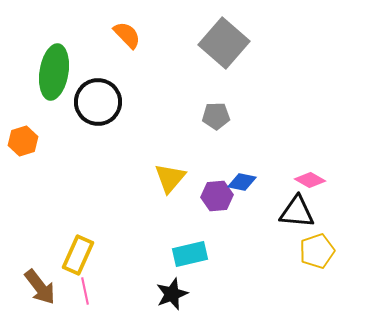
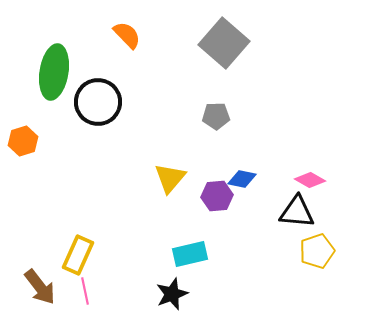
blue diamond: moved 3 px up
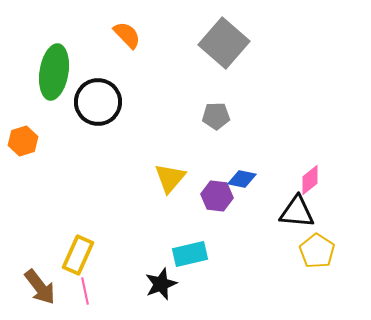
pink diamond: rotated 68 degrees counterclockwise
purple hexagon: rotated 12 degrees clockwise
yellow pentagon: rotated 20 degrees counterclockwise
black star: moved 11 px left, 10 px up
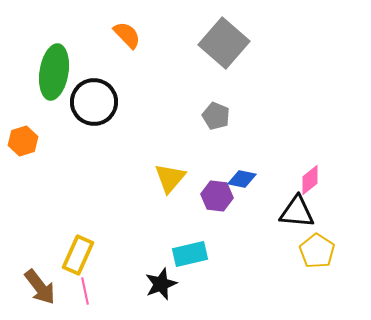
black circle: moved 4 px left
gray pentagon: rotated 24 degrees clockwise
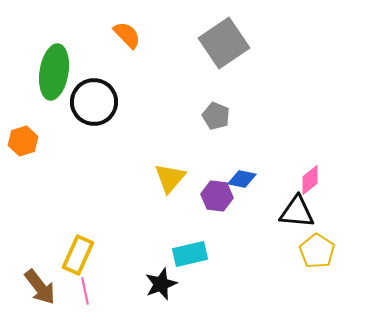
gray square: rotated 15 degrees clockwise
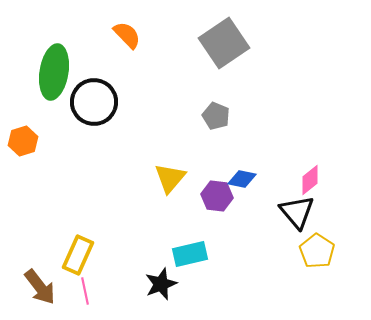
black triangle: rotated 45 degrees clockwise
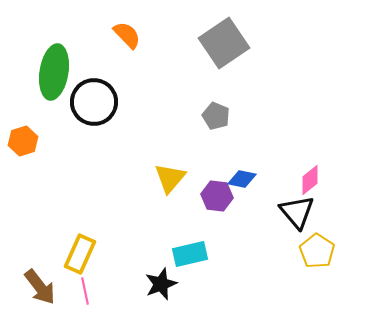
yellow rectangle: moved 2 px right, 1 px up
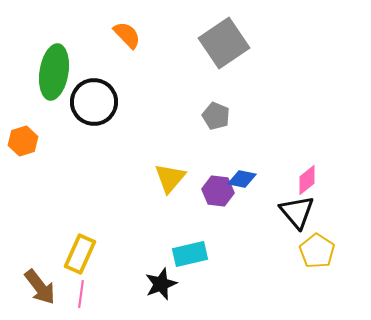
pink diamond: moved 3 px left
purple hexagon: moved 1 px right, 5 px up
pink line: moved 4 px left, 3 px down; rotated 20 degrees clockwise
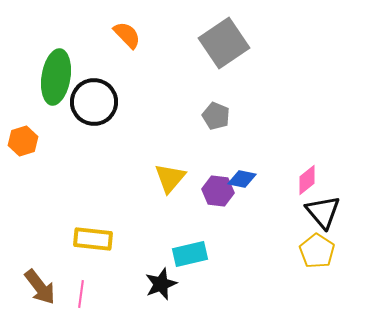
green ellipse: moved 2 px right, 5 px down
black triangle: moved 26 px right
yellow rectangle: moved 13 px right, 15 px up; rotated 72 degrees clockwise
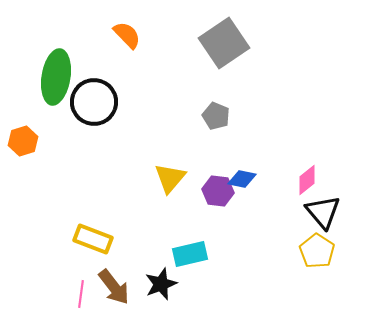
yellow rectangle: rotated 15 degrees clockwise
brown arrow: moved 74 px right
